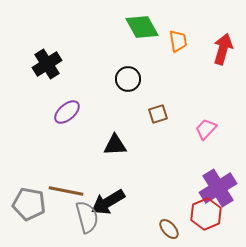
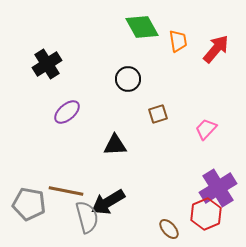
red arrow: moved 7 px left; rotated 24 degrees clockwise
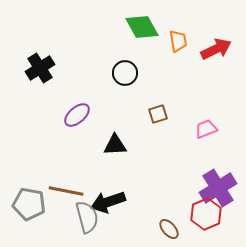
red arrow: rotated 24 degrees clockwise
black cross: moved 7 px left, 4 px down
black circle: moved 3 px left, 6 px up
purple ellipse: moved 10 px right, 3 px down
pink trapezoid: rotated 25 degrees clockwise
black arrow: rotated 12 degrees clockwise
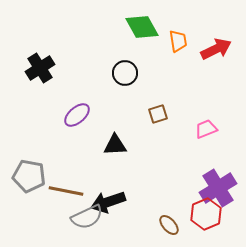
gray pentagon: moved 28 px up
gray semicircle: rotated 80 degrees clockwise
brown ellipse: moved 4 px up
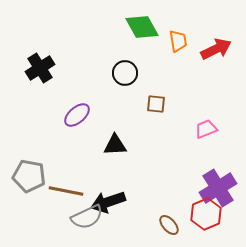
brown square: moved 2 px left, 10 px up; rotated 24 degrees clockwise
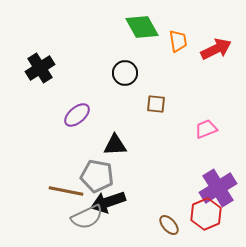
gray pentagon: moved 68 px right
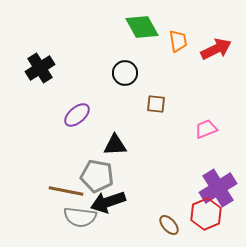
gray semicircle: moved 7 px left; rotated 32 degrees clockwise
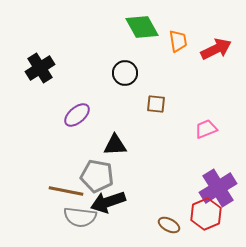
brown ellipse: rotated 20 degrees counterclockwise
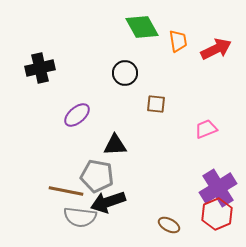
black cross: rotated 20 degrees clockwise
red hexagon: moved 11 px right
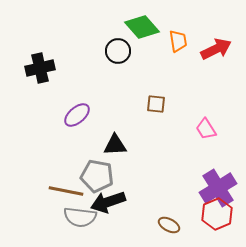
green diamond: rotated 12 degrees counterclockwise
black circle: moved 7 px left, 22 px up
pink trapezoid: rotated 100 degrees counterclockwise
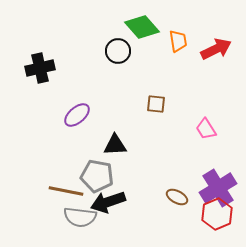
brown ellipse: moved 8 px right, 28 px up
